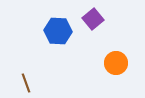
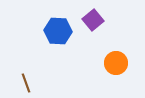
purple square: moved 1 px down
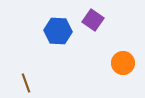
purple square: rotated 15 degrees counterclockwise
orange circle: moved 7 px right
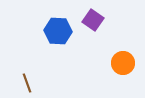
brown line: moved 1 px right
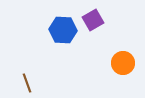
purple square: rotated 25 degrees clockwise
blue hexagon: moved 5 px right, 1 px up
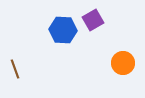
brown line: moved 12 px left, 14 px up
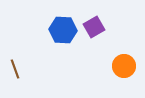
purple square: moved 1 px right, 7 px down
orange circle: moved 1 px right, 3 px down
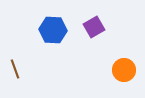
blue hexagon: moved 10 px left
orange circle: moved 4 px down
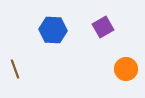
purple square: moved 9 px right
orange circle: moved 2 px right, 1 px up
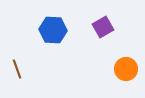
brown line: moved 2 px right
